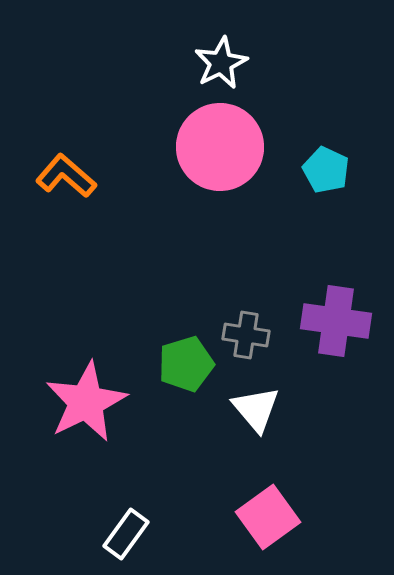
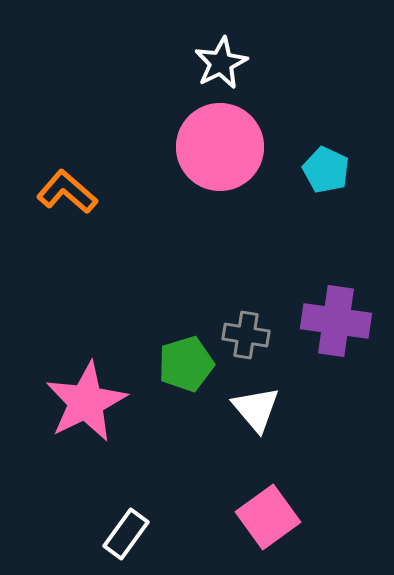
orange L-shape: moved 1 px right, 16 px down
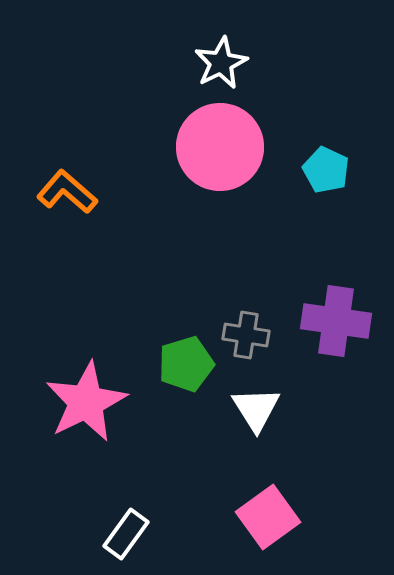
white triangle: rotated 8 degrees clockwise
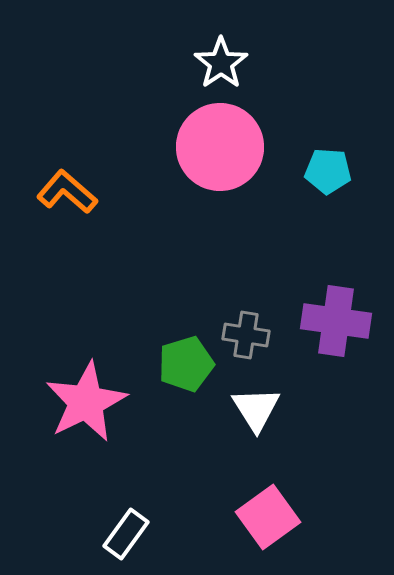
white star: rotated 8 degrees counterclockwise
cyan pentagon: moved 2 px right, 1 px down; rotated 21 degrees counterclockwise
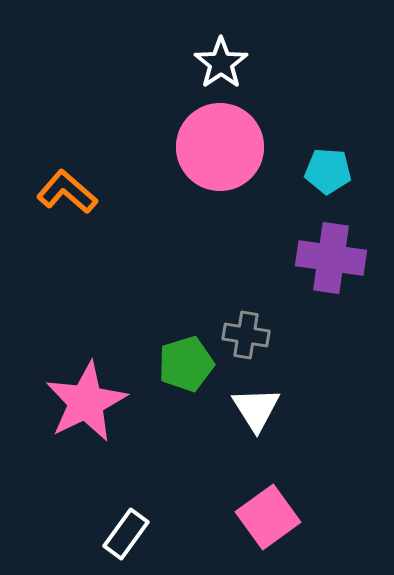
purple cross: moved 5 px left, 63 px up
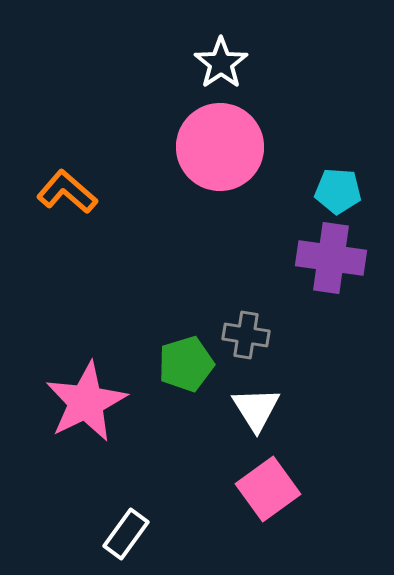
cyan pentagon: moved 10 px right, 20 px down
pink square: moved 28 px up
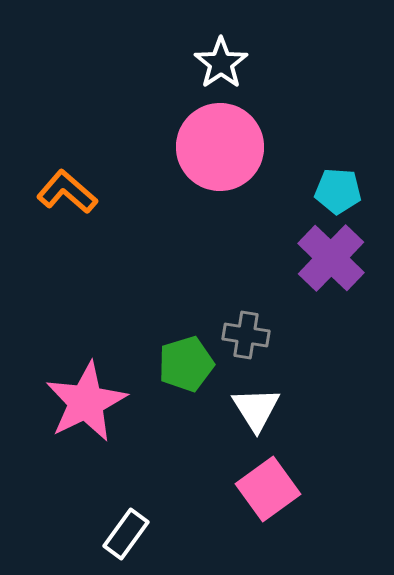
purple cross: rotated 36 degrees clockwise
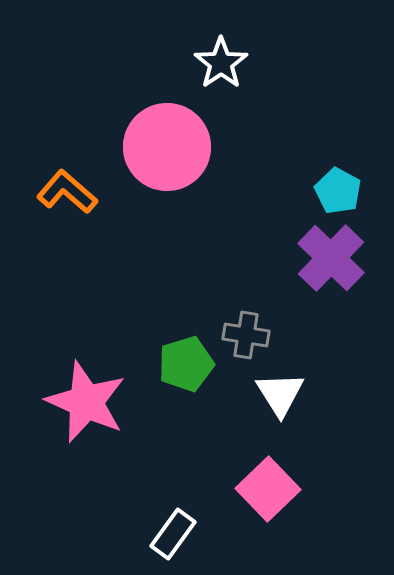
pink circle: moved 53 px left
cyan pentagon: rotated 24 degrees clockwise
pink star: rotated 22 degrees counterclockwise
white triangle: moved 24 px right, 15 px up
pink square: rotated 8 degrees counterclockwise
white rectangle: moved 47 px right
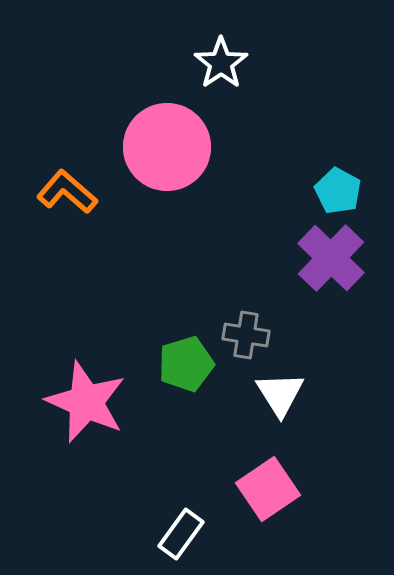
pink square: rotated 10 degrees clockwise
white rectangle: moved 8 px right
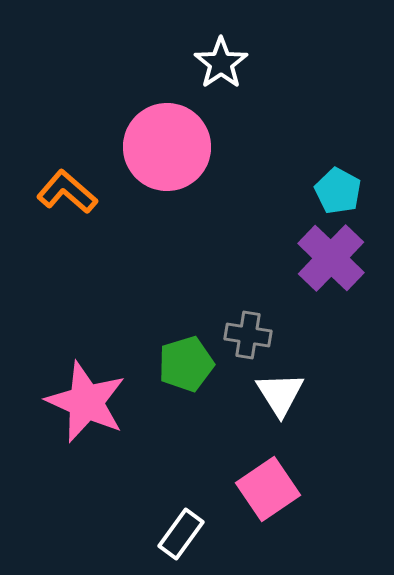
gray cross: moved 2 px right
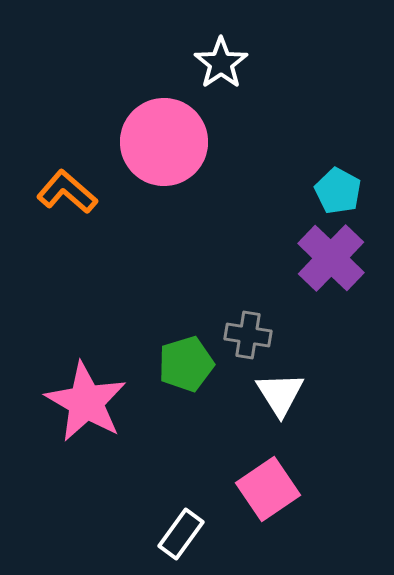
pink circle: moved 3 px left, 5 px up
pink star: rotated 6 degrees clockwise
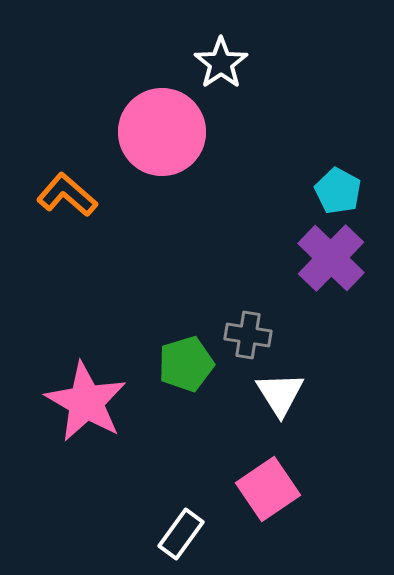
pink circle: moved 2 px left, 10 px up
orange L-shape: moved 3 px down
